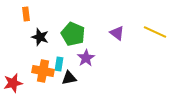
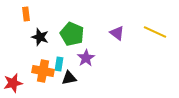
green pentagon: moved 1 px left
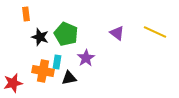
green pentagon: moved 6 px left
cyan rectangle: moved 2 px left, 2 px up
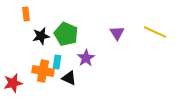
purple triangle: rotated 21 degrees clockwise
black star: moved 1 px right, 1 px up; rotated 30 degrees counterclockwise
black triangle: rotated 35 degrees clockwise
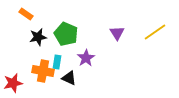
orange rectangle: rotated 48 degrees counterclockwise
yellow line: rotated 60 degrees counterclockwise
black star: moved 3 px left, 1 px down
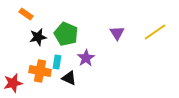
orange cross: moved 3 px left
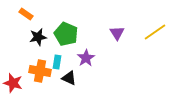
red star: rotated 30 degrees clockwise
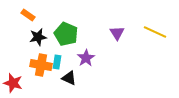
orange rectangle: moved 2 px right, 1 px down
yellow line: rotated 60 degrees clockwise
orange cross: moved 1 px right, 6 px up
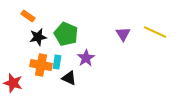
orange rectangle: moved 1 px down
purple triangle: moved 6 px right, 1 px down
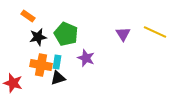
purple star: rotated 18 degrees counterclockwise
black triangle: moved 11 px left; rotated 42 degrees counterclockwise
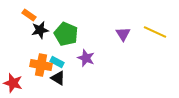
orange rectangle: moved 1 px right, 1 px up
black star: moved 2 px right, 7 px up
cyan rectangle: rotated 72 degrees counterclockwise
black triangle: rotated 49 degrees clockwise
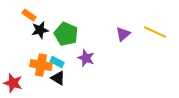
purple triangle: rotated 21 degrees clockwise
